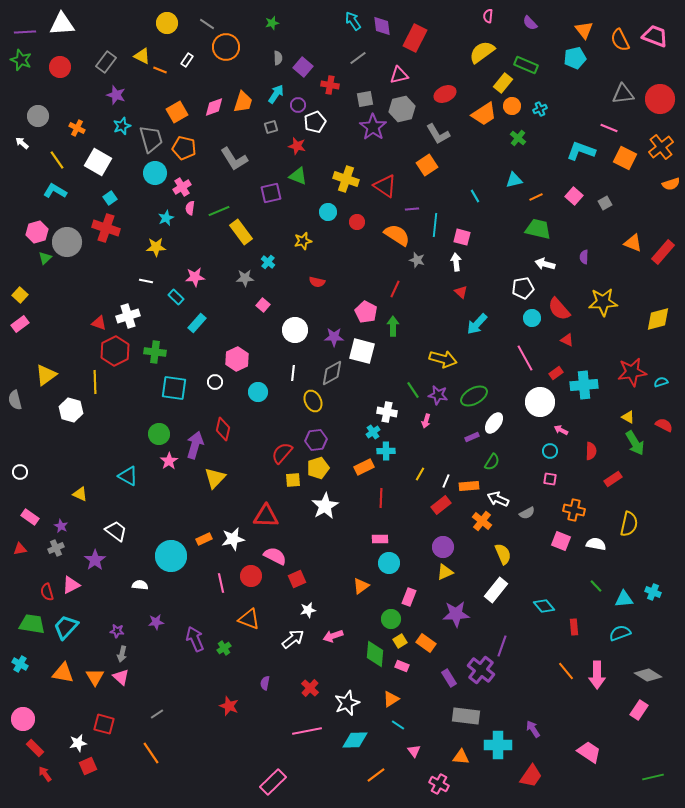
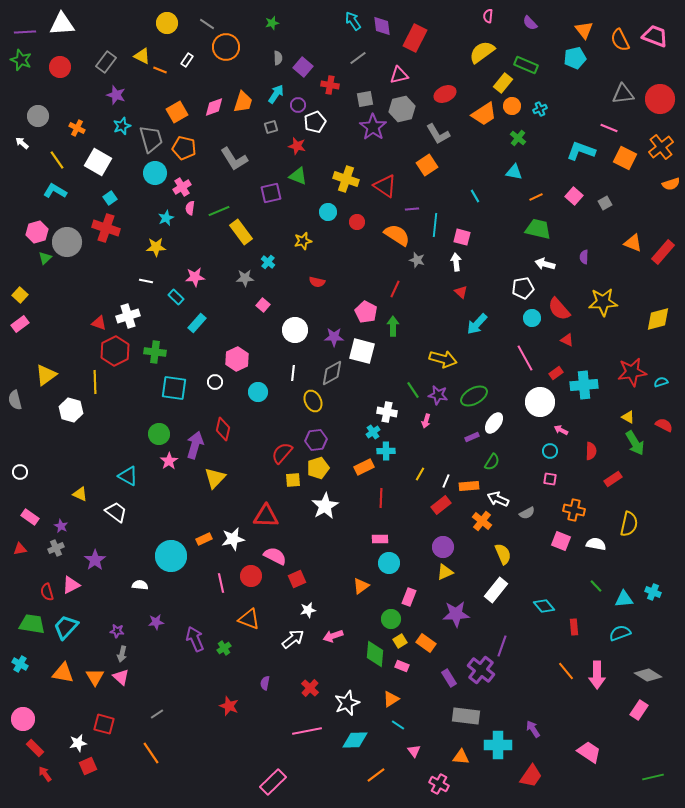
cyan triangle at (514, 180): moved 8 px up; rotated 24 degrees clockwise
white trapezoid at (116, 531): moved 19 px up
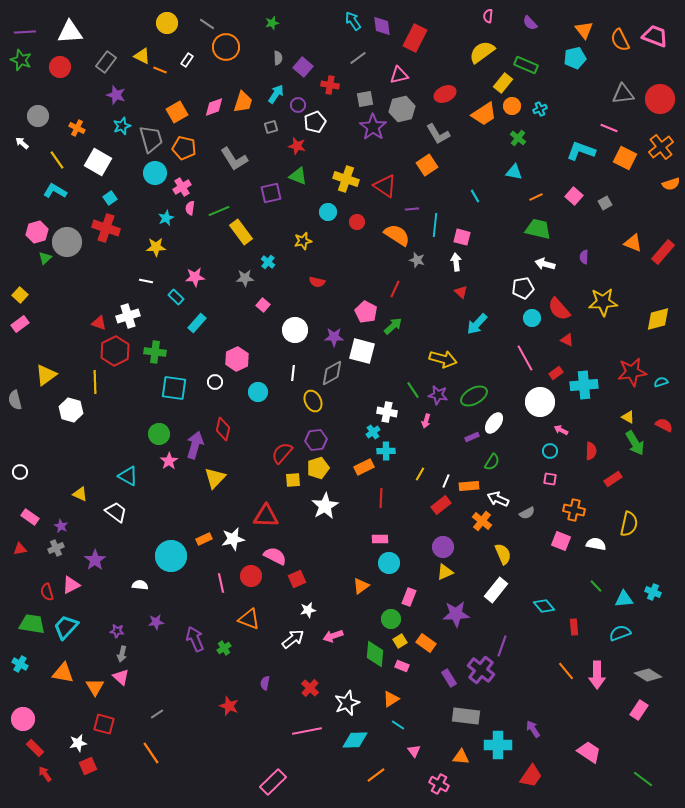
white triangle at (62, 24): moved 8 px right, 8 px down
green arrow at (393, 326): rotated 48 degrees clockwise
orange triangle at (95, 677): moved 10 px down
green line at (653, 777): moved 10 px left, 2 px down; rotated 50 degrees clockwise
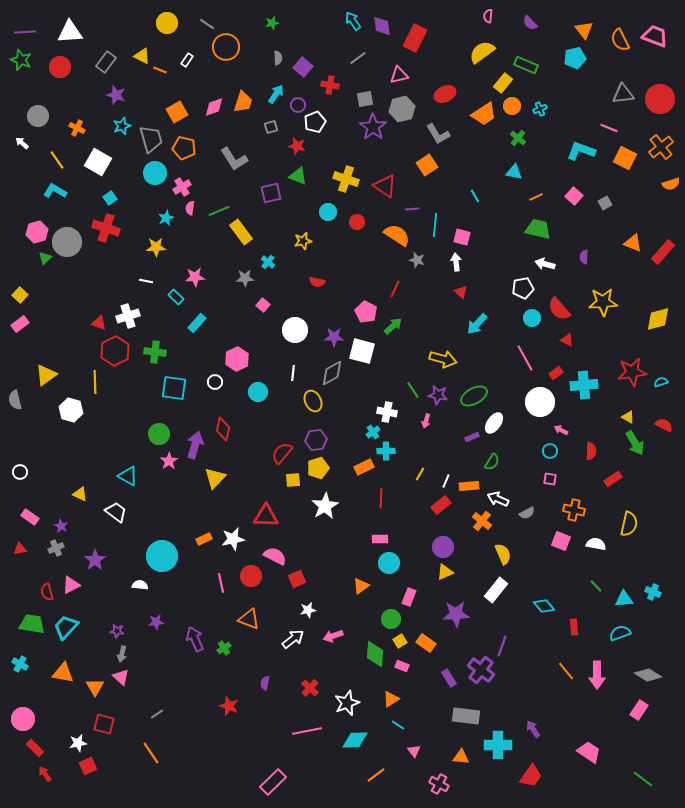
cyan circle at (171, 556): moved 9 px left
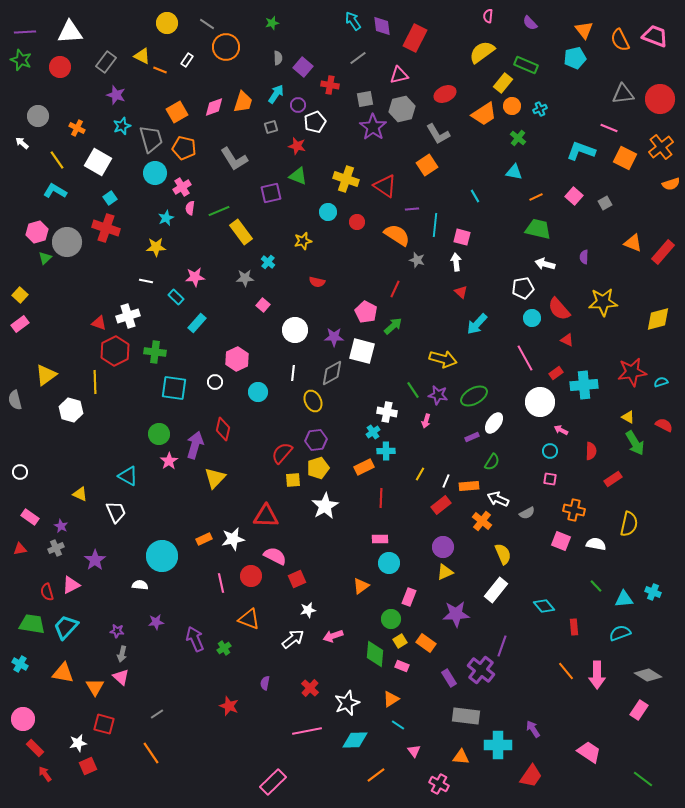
white trapezoid at (116, 512): rotated 30 degrees clockwise
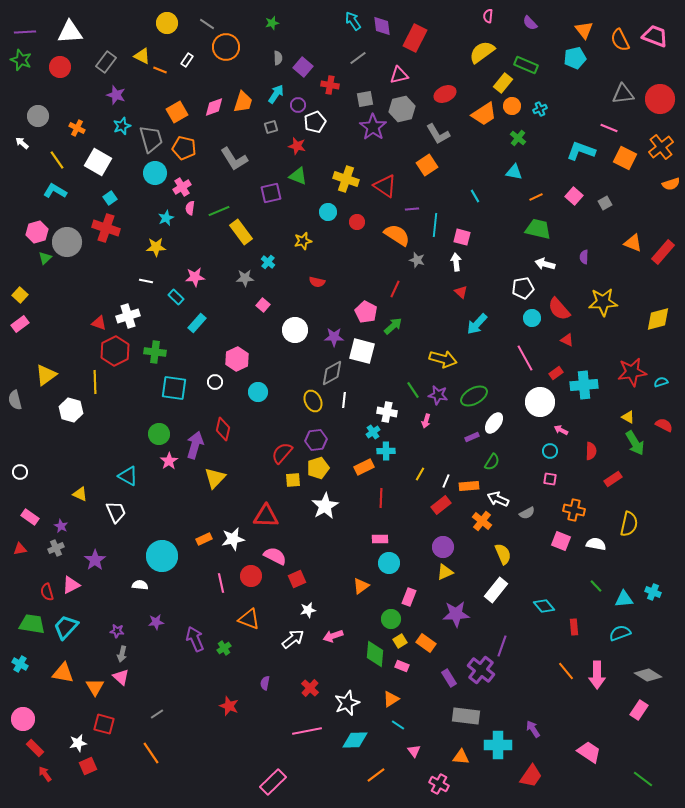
white line at (293, 373): moved 51 px right, 27 px down
